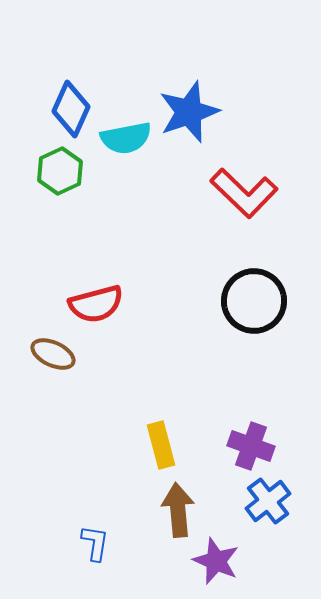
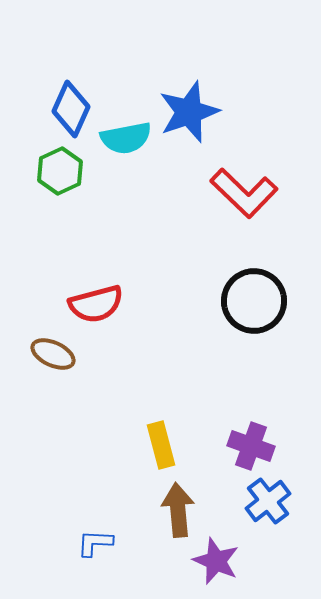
blue L-shape: rotated 96 degrees counterclockwise
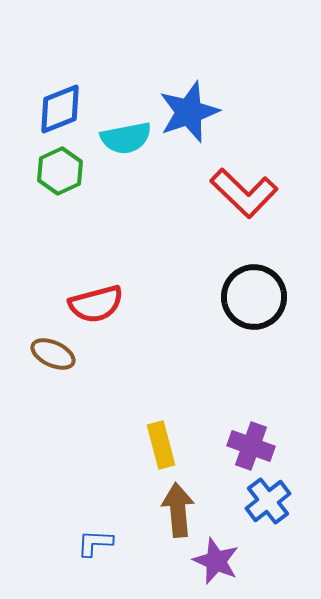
blue diamond: moved 11 px left; rotated 44 degrees clockwise
black circle: moved 4 px up
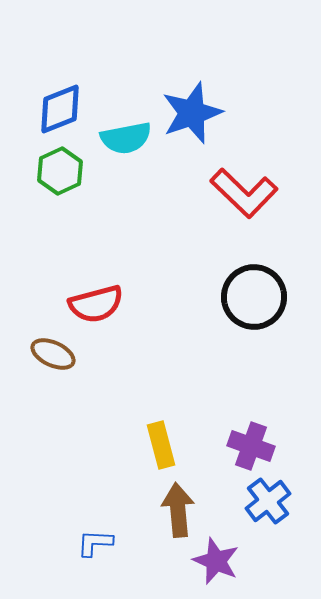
blue star: moved 3 px right, 1 px down
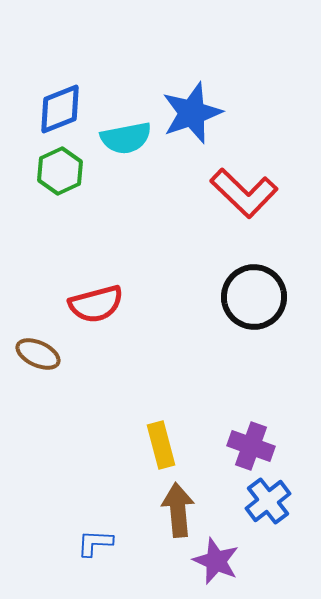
brown ellipse: moved 15 px left
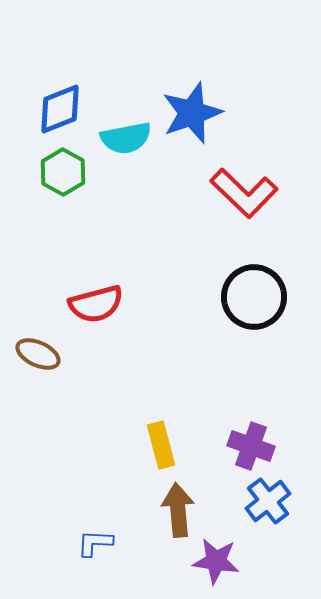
green hexagon: moved 3 px right, 1 px down; rotated 6 degrees counterclockwise
purple star: rotated 15 degrees counterclockwise
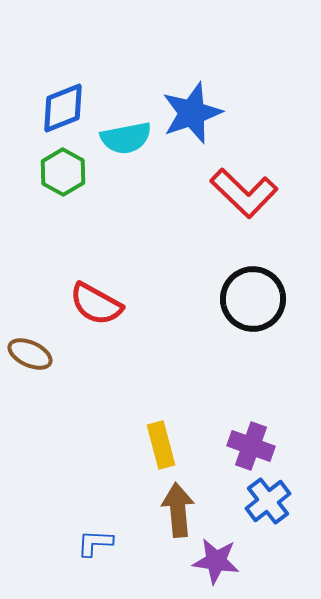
blue diamond: moved 3 px right, 1 px up
black circle: moved 1 px left, 2 px down
red semicircle: rotated 44 degrees clockwise
brown ellipse: moved 8 px left
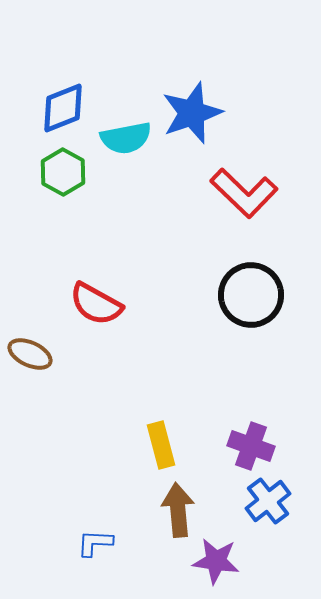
black circle: moved 2 px left, 4 px up
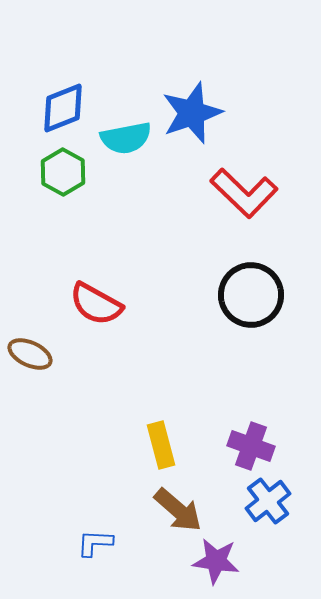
brown arrow: rotated 136 degrees clockwise
